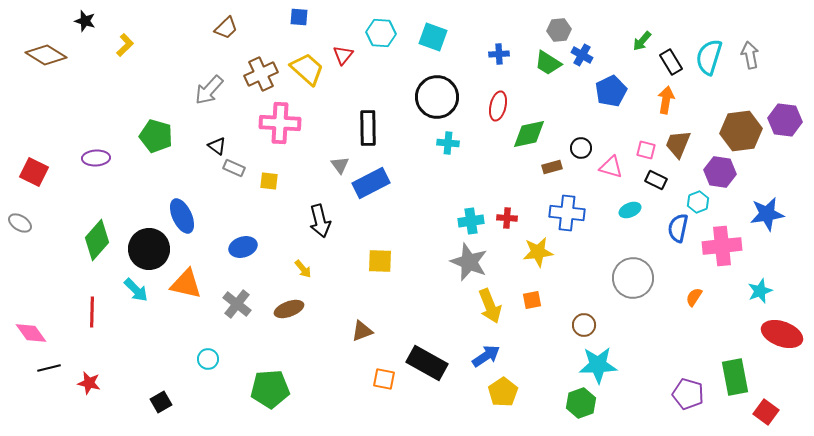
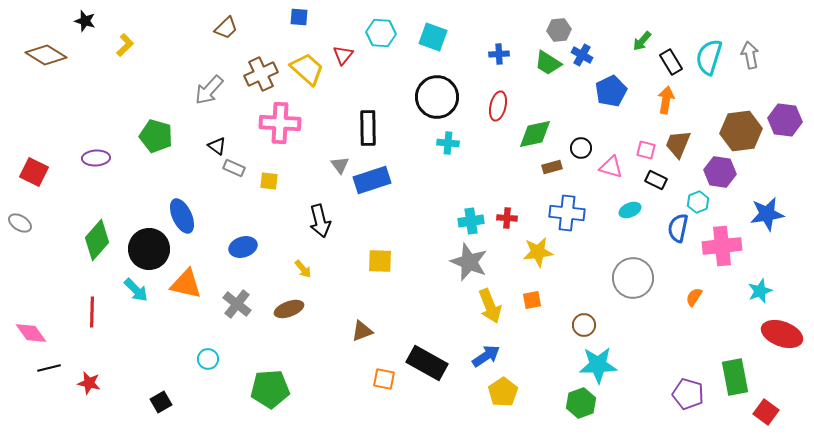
green diamond at (529, 134): moved 6 px right
blue rectangle at (371, 183): moved 1 px right, 3 px up; rotated 9 degrees clockwise
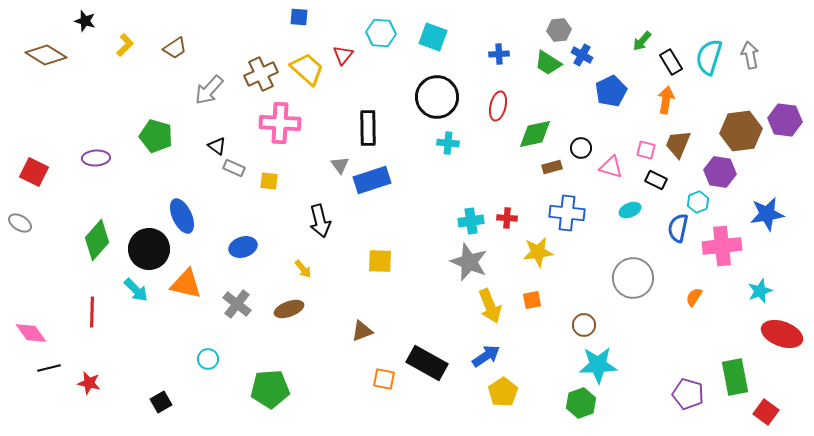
brown trapezoid at (226, 28): moved 51 px left, 20 px down; rotated 10 degrees clockwise
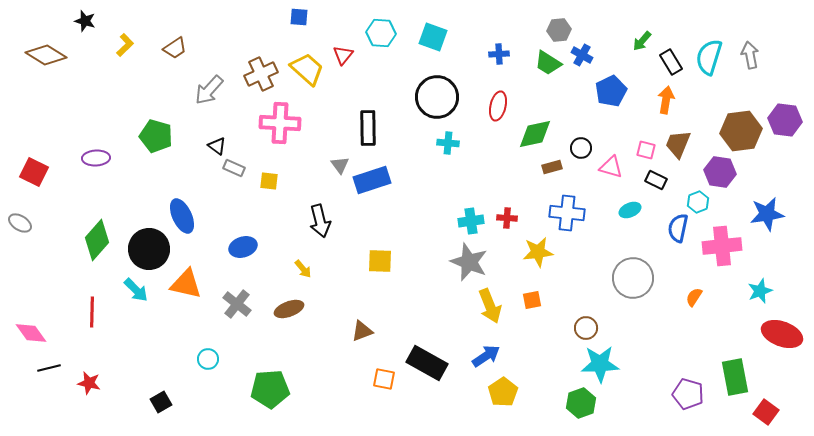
brown circle at (584, 325): moved 2 px right, 3 px down
cyan star at (598, 365): moved 2 px right, 1 px up
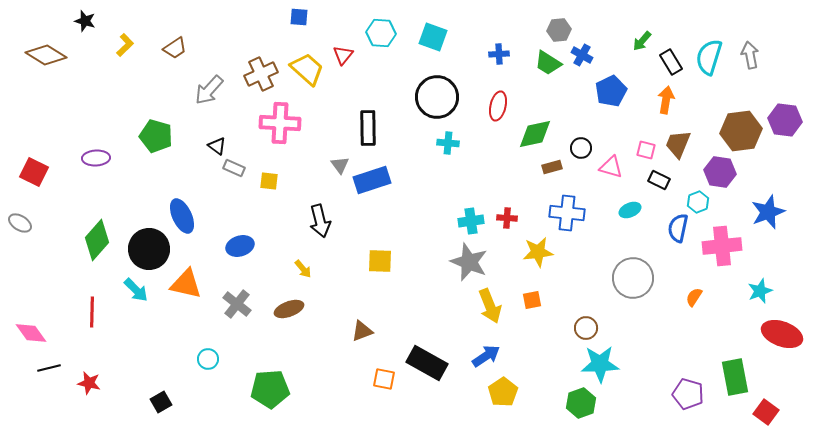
black rectangle at (656, 180): moved 3 px right
blue star at (767, 214): moved 1 px right, 2 px up; rotated 12 degrees counterclockwise
blue ellipse at (243, 247): moved 3 px left, 1 px up
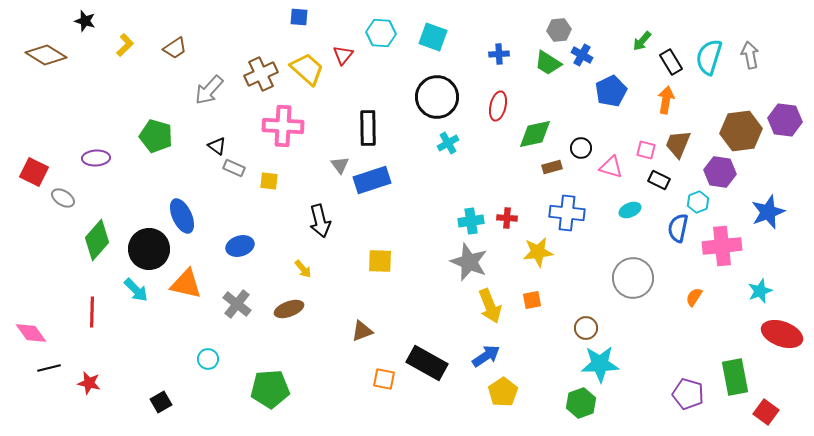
pink cross at (280, 123): moved 3 px right, 3 px down
cyan cross at (448, 143): rotated 35 degrees counterclockwise
gray ellipse at (20, 223): moved 43 px right, 25 px up
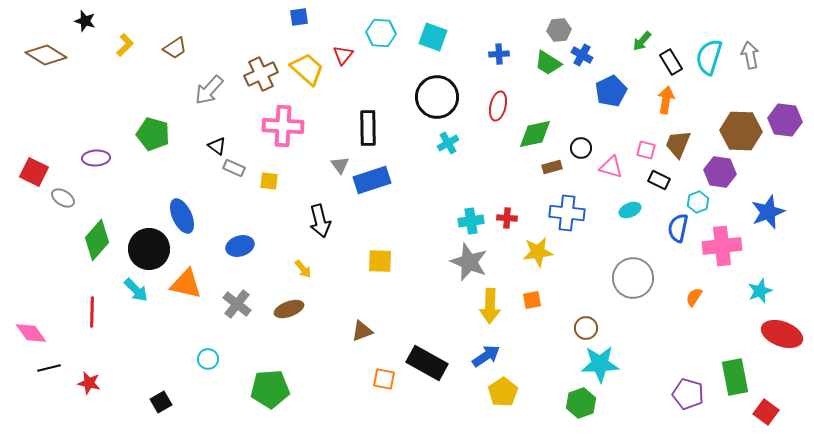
blue square at (299, 17): rotated 12 degrees counterclockwise
brown hexagon at (741, 131): rotated 9 degrees clockwise
green pentagon at (156, 136): moved 3 px left, 2 px up
yellow arrow at (490, 306): rotated 24 degrees clockwise
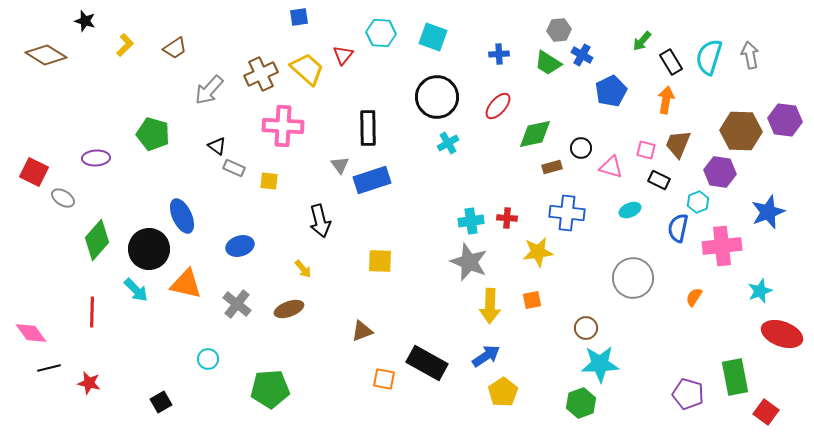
red ellipse at (498, 106): rotated 28 degrees clockwise
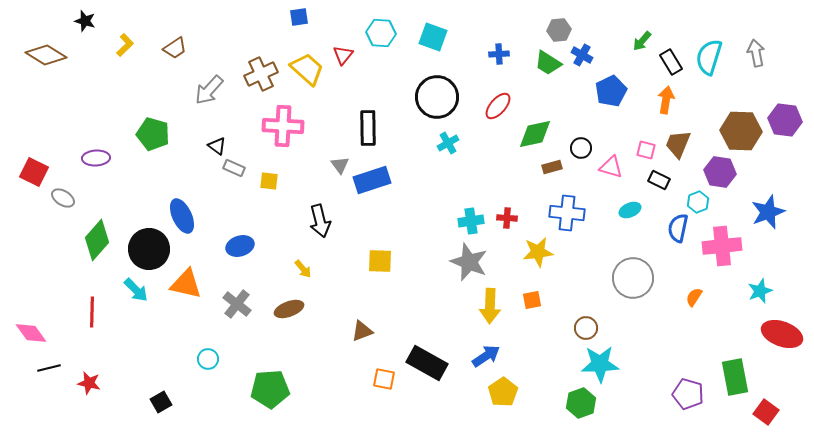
gray arrow at (750, 55): moved 6 px right, 2 px up
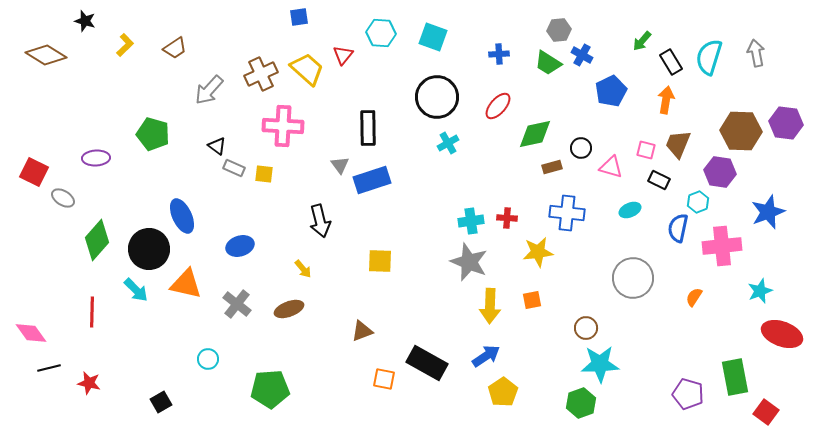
purple hexagon at (785, 120): moved 1 px right, 3 px down
yellow square at (269, 181): moved 5 px left, 7 px up
